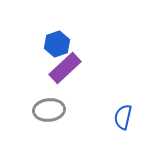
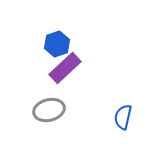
gray ellipse: rotated 8 degrees counterclockwise
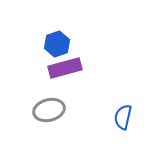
purple rectangle: rotated 28 degrees clockwise
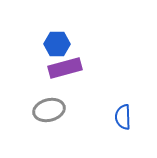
blue hexagon: rotated 20 degrees clockwise
blue semicircle: rotated 15 degrees counterclockwise
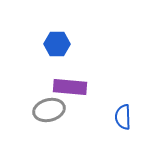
purple rectangle: moved 5 px right, 19 px down; rotated 20 degrees clockwise
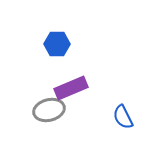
purple rectangle: moved 1 px right, 1 px down; rotated 28 degrees counterclockwise
blue semicircle: rotated 25 degrees counterclockwise
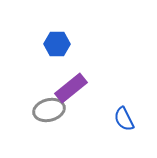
purple rectangle: rotated 16 degrees counterclockwise
blue semicircle: moved 1 px right, 2 px down
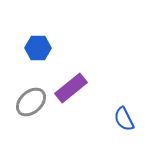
blue hexagon: moved 19 px left, 4 px down
gray ellipse: moved 18 px left, 8 px up; rotated 28 degrees counterclockwise
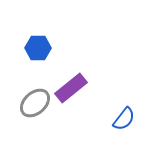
gray ellipse: moved 4 px right, 1 px down
blue semicircle: rotated 115 degrees counterclockwise
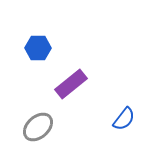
purple rectangle: moved 4 px up
gray ellipse: moved 3 px right, 24 px down
